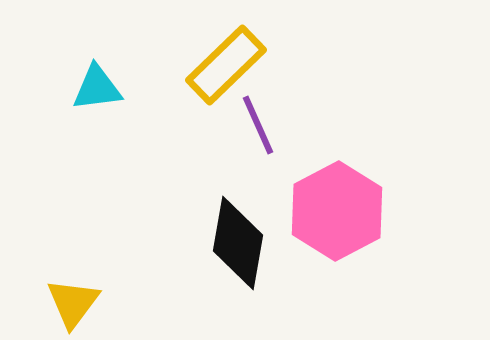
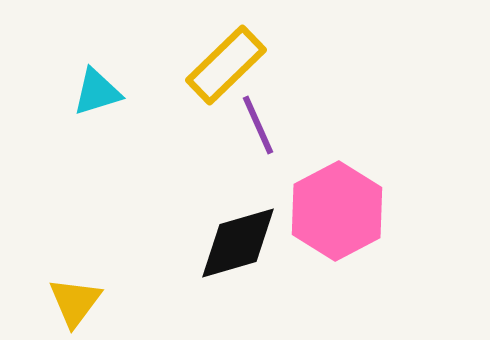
cyan triangle: moved 4 px down; rotated 10 degrees counterclockwise
black diamond: rotated 64 degrees clockwise
yellow triangle: moved 2 px right, 1 px up
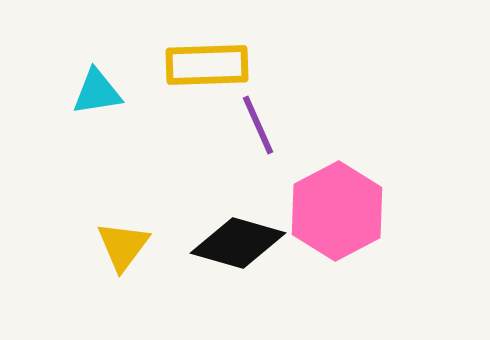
yellow rectangle: moved 19 px left; rotated 42 degrees clockwise
cyan triangle: rotated 8 degrees clockwise
black diamond: rotated 32 degrees clockwise
yellow triangle: moved 48 px right, 56 px up
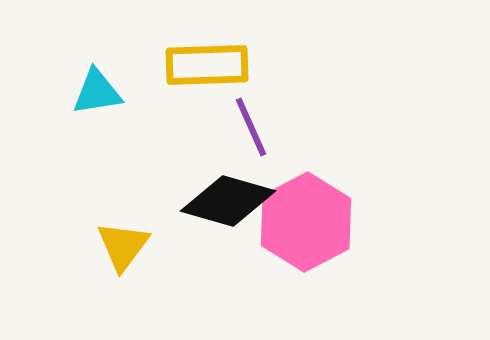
purple line: moved 7 px left, 2 px down
pink hexagon: moved 31 px left, 11 px down
black diamond: moved 10 px left, 42 px up
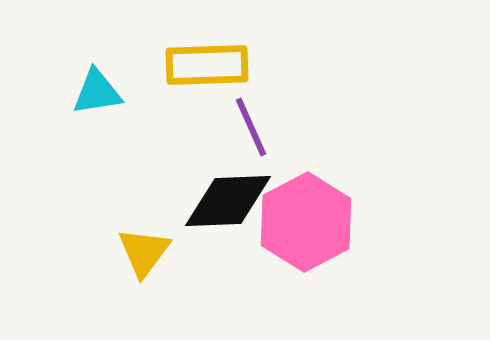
black diamond: rotated 18 degrees counterclockwise
yellow triangle: moved 21 px right, 6 px down
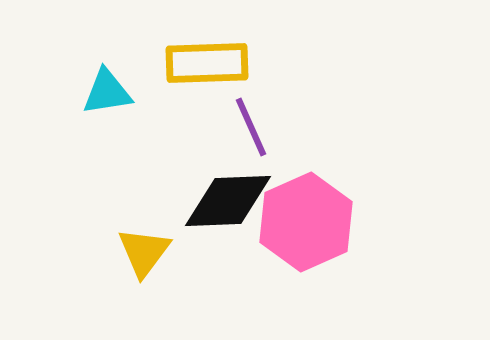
yellow rectangle: moved 2 px up
cyan triangle: moved 10 px right
pink hexagon: rotated 4 degrees clockwise
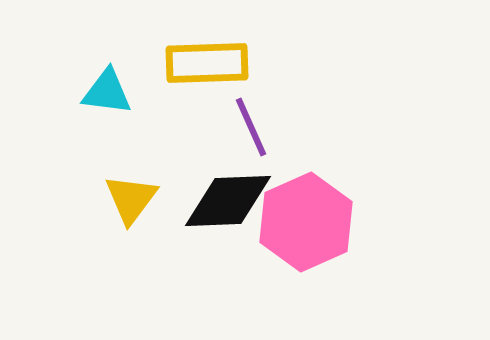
cyan triangle: rotated 16 degrees clockwise
yellow triangle: moved 13 px left, 53 px up
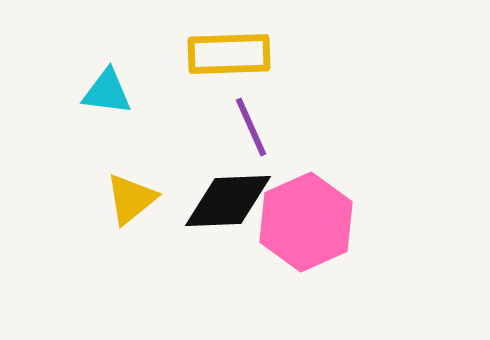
yellow rectangle: moved 22 px right, 9 px up
yellow triangle: rotated 14 degrees clockwise
